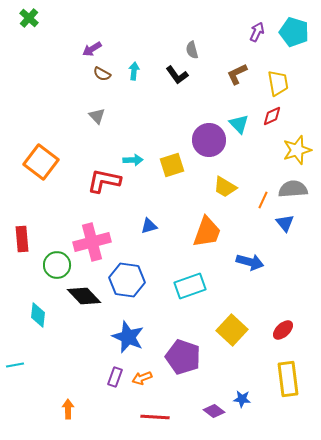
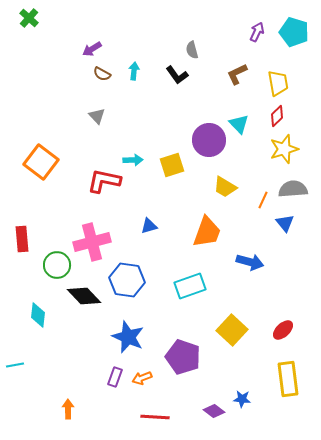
red diamond at (272, 116): moved 5 px right; rotated 20 degrees counterclockwise
yellow star at (297, 150): moved 13 px left, 1 px up
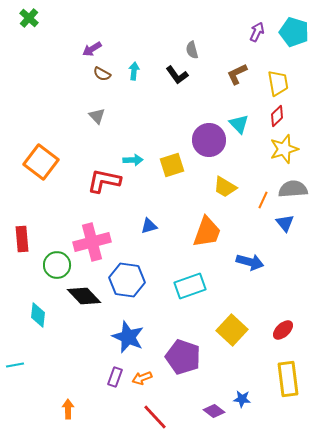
red line at (155, 417): rotated 44 degrees clockwise
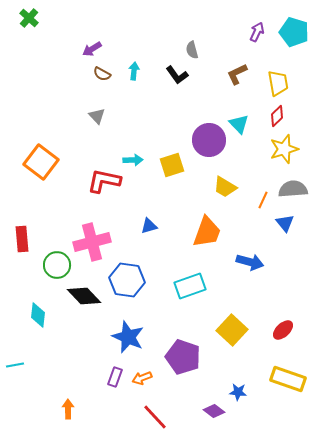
yellow rectangle at (288, 379): rotated 64 degrees counterclockwise
blue star at (242, 399): moved 4 px left, 7 px up
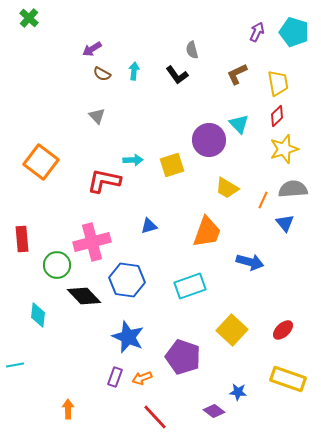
yellow trapezoid at (225, 187): moved 2 px right, 1 px down
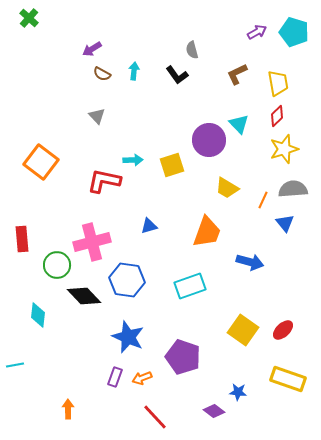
purple arrow at (257, 32): rotated 36 degrees clockwise
yellow square at (232, 330): moved 11 px right; rotated 8 degrees counterclockwise
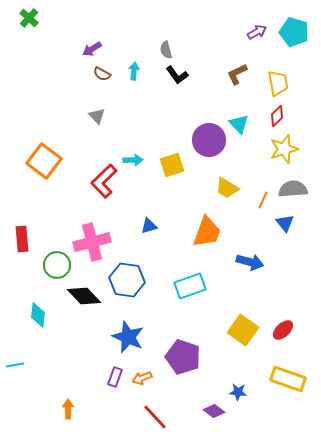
gray semicircle at (192, 50): moved 26 px left
orange square at (41, 162): moved 3 px right, 1 px up
red L-shape at (104, 181): rotated 56 degrees counterclockwise
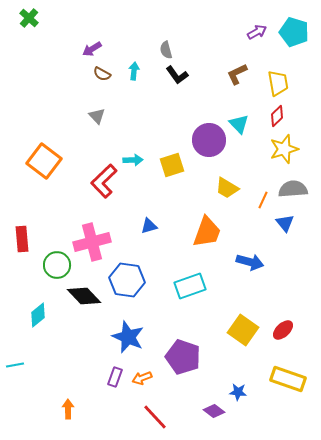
cyan diamond at (38, 315): rotated 45 degrees clockwise
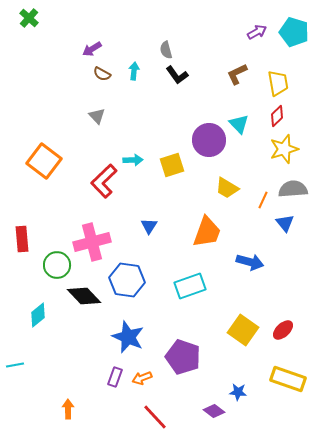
blue triangle at (149, 226): rotated 42 degrees counterclockwise
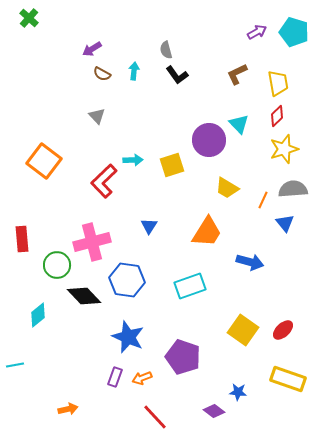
orange trapezoid at (207, 232): rotated 12 degrees clockwise
orange arrow at (68, 409): rotated 78 degrees clockwise
